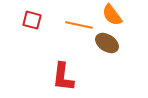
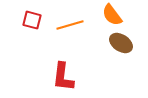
orange line: moved 9 px left; rotated 28 degrees counterclockwise
brown ellipse: moved 14 px right
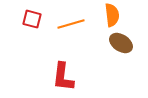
orange semicircle: rotated 150 degrees counterclockwise
red square: moved 1 px up
orange line: moved 1 px right, 1 px up
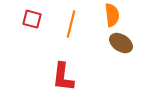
orange line: rotated 60 degrees counterclockwise
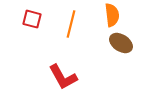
red L-shape: rotated 36 degrees counterclockwise
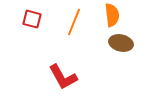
orange line: moved 3 px right, 2 px up; rotated 8 degrees clockwise
brown ellipse: rotated 20 degrees counterclockwise
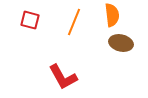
red square: moved 2 px left, 1 px down
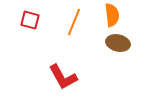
brown ellipse: moved 3 px left
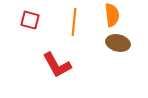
orange line: rotated 16 degrees counterclockwise
red L-shape: moved 6 px left, 12 px up
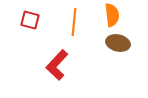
red L-shape: rotated 72 degrees clockwise
